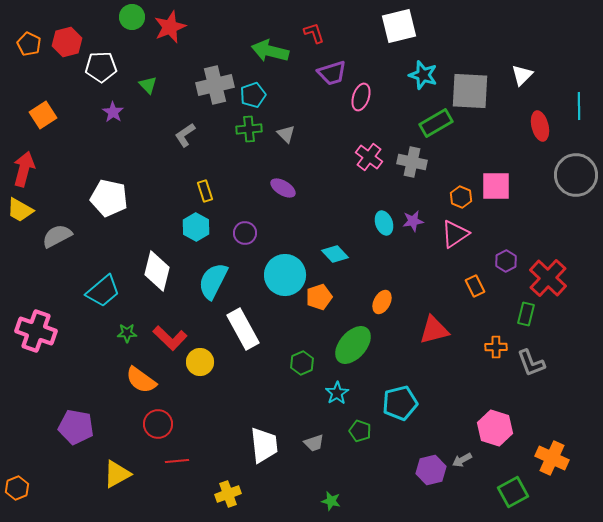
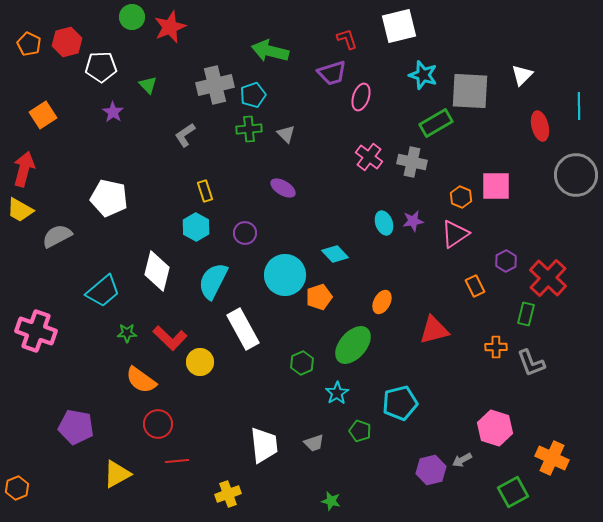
red L-shape at (314, 33): moved 33 px right, 6 px down
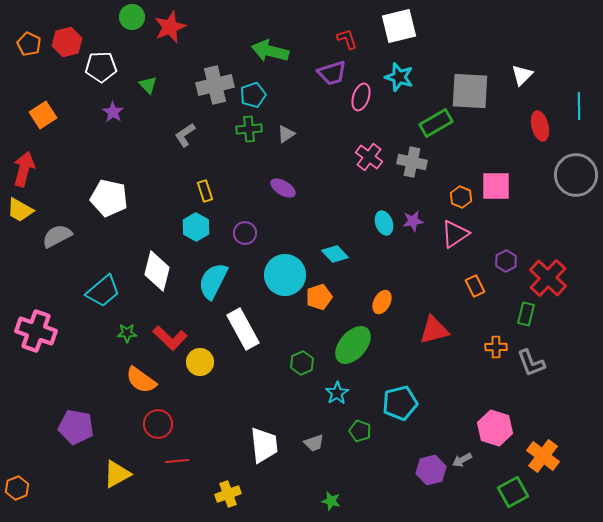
cyan star at (423, 75): moved 24 px left, 2 px down
gray triangle at (286, 134): rotated 42 degrees clockwise
orange cross at (552, 458): moved 9 px left, 2 px up; rotated 12 degrees clockwise
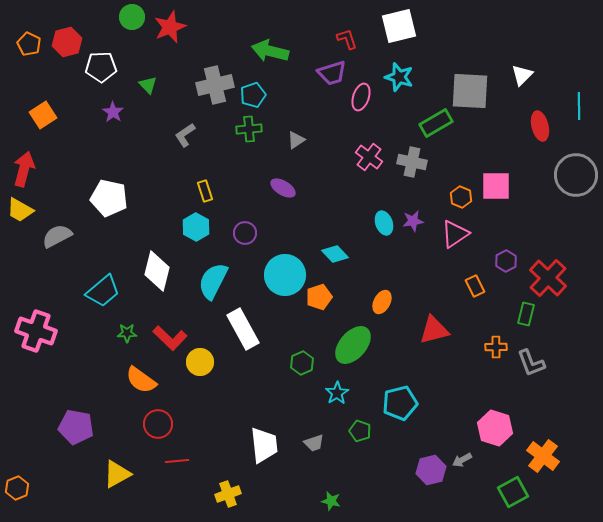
gray triangle at (286, 134): moved 10 px right, 6 px down
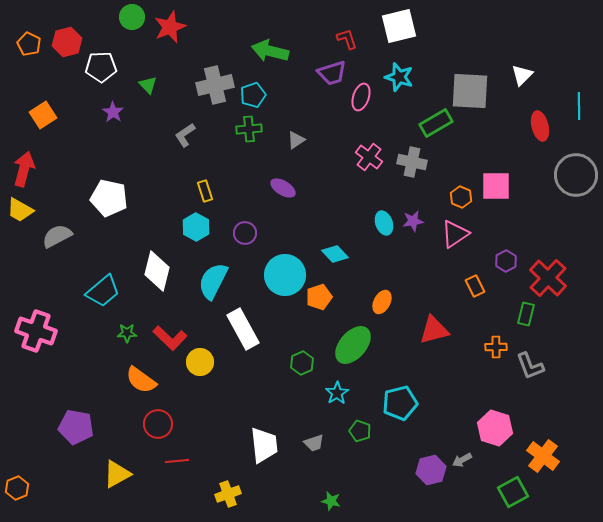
gray L-shape at (531, 363): moved 1 px left, 3 px down
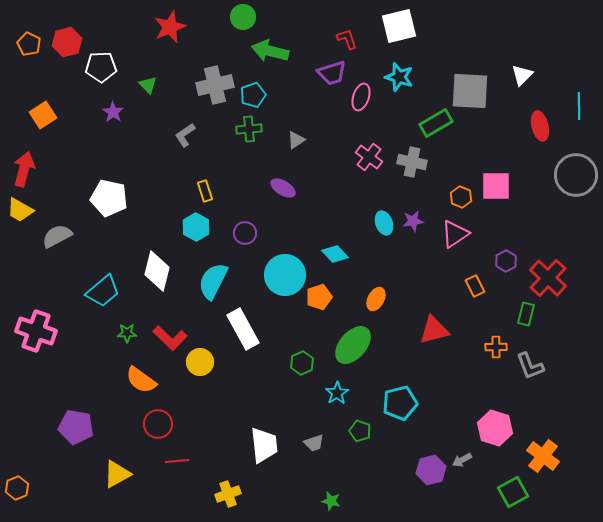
green circle at (132, 17): moved 111 px right
orange ellipse at (382, 302): moved 6 px left, 3 px up
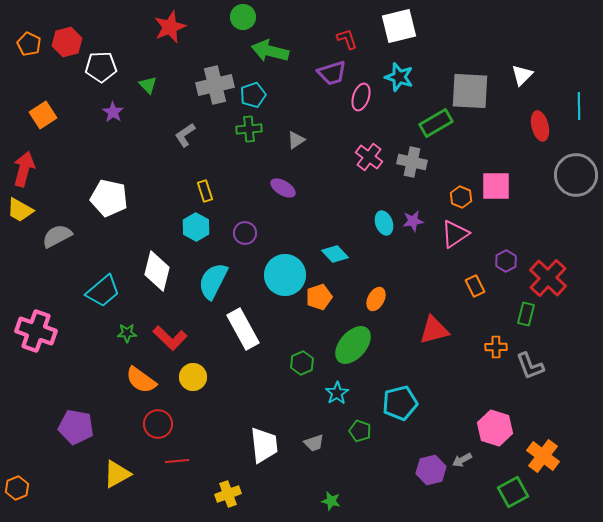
yellow circle at (200, 362): moved 7 px left, 15 px down
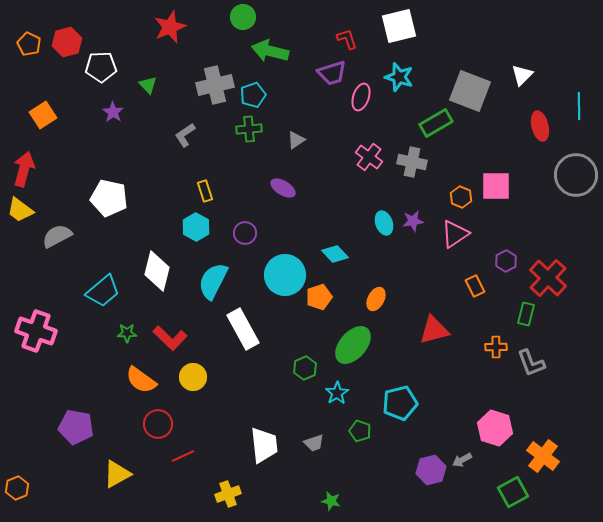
gray square at (470, 91): rotated 18 degrees clockwise
yellow trapezoid at (20, 210): rotated 8 degrees clockwise
green hexagon at (302, 363): moved 3 px right, 5 px down
gray L-shape at (530, 366): moved 1 px right, 3 px up
red line at (177, 461): moved 6 px right, 5 px up; rotated 20 degrees counterclockwise
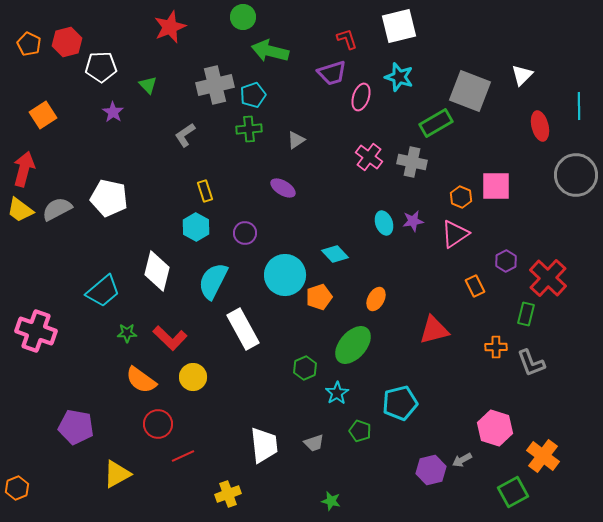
gray semicircle at (57, 236): moved 27 px up
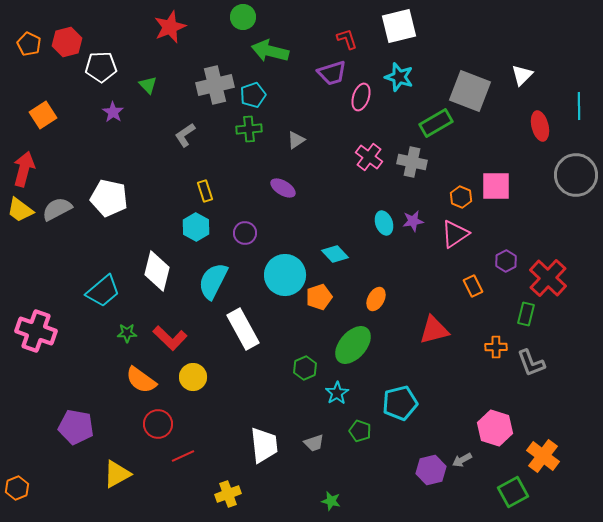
orange rectangle at (475, 286): moved 2 px left
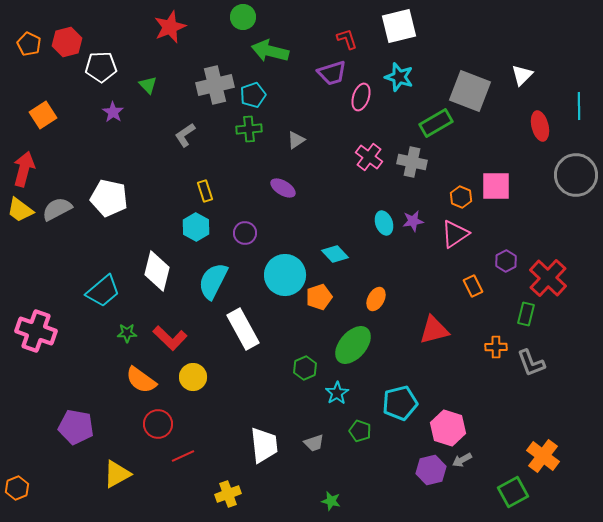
pink hexagon at (495, 428): moved 47 px left
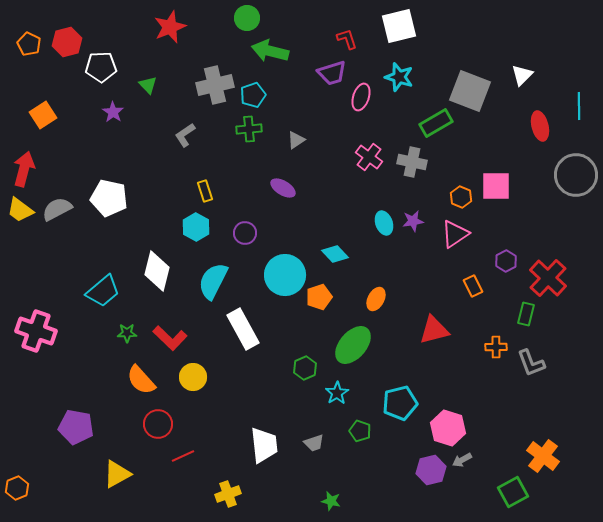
green circle at (243, 17): moved 4 px right, 1 px down
orange semicircle at (141, 380): rotated 12 degrees clockwise
